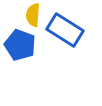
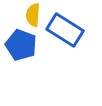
blue pentagon: moved 1 px right
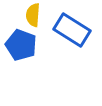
blue rectangle: moved 7 px right
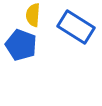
blue rectangle: moved 4 px right, 3 px up
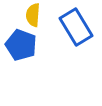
blue rectangle: rotated 27 degrees clockwise
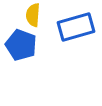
blue rectangle: rotated 75 degrees counterclockwise
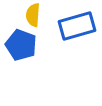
blue rectangle: moved 1 px right, 1 px up
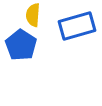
blue pentagon: rotated 12 degrees clockwise
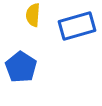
blue pentagon: moved 22 px down
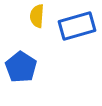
yellow semicircle: moved 4 px right, 1 px down
